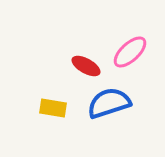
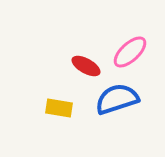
blue semicircle: moved 8 px right, 4 px up
yellow rectangle: moved 6 px right
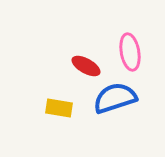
pink ellipse: rotated 57 degrees counterclockwise
blue semicircle: moved 2 px left, 1 px up
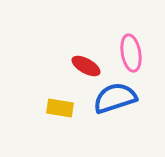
pink ellipse: moved 1 px right, 1 px down
yellow rectangle: moved 1 px right
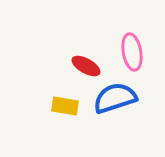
pink ellipse: moved 1 px right, 1 px up
yellow rectangle: moved 5 px right, 2 px up
